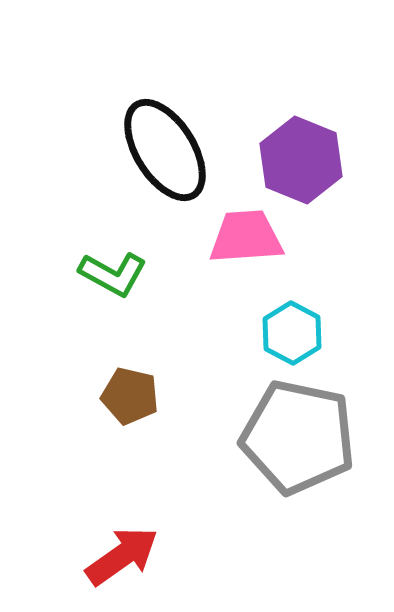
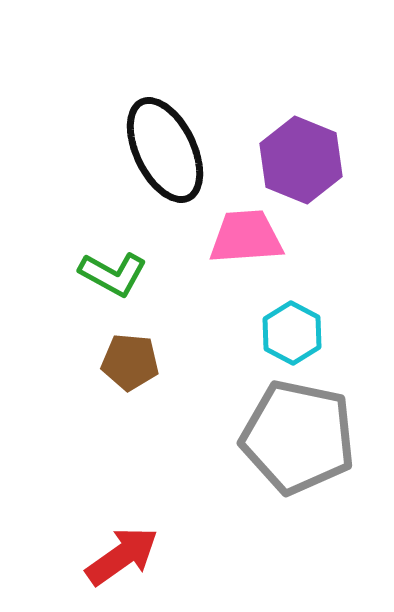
black ellipse: rotated 6 degrees clockwise
brown pentagon: moved 34 px up; rotated 8 degrees counterclockwise
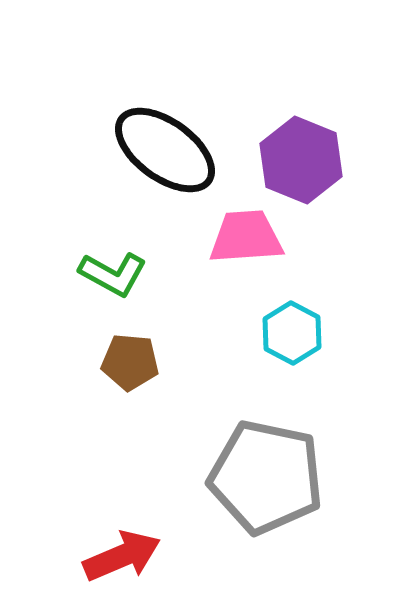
black ellipse: rotated 28 degrees counterclockwise
gray pentagon: moved 32 px left, 40 px down
red arrow: rotated 12 degrees clockwise
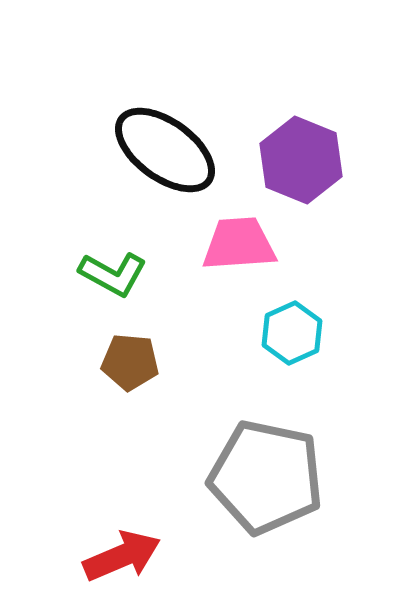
pink trapezoid: moved 7 px left, 7 px down
cyan hexagon: rotated 8 degrees clockwise
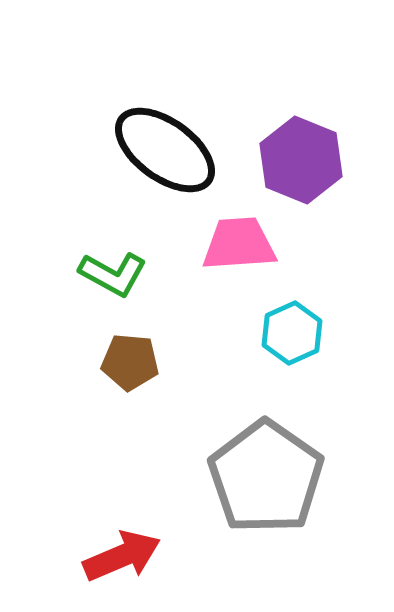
gray pentagon: rotated 23 degrees clockwise
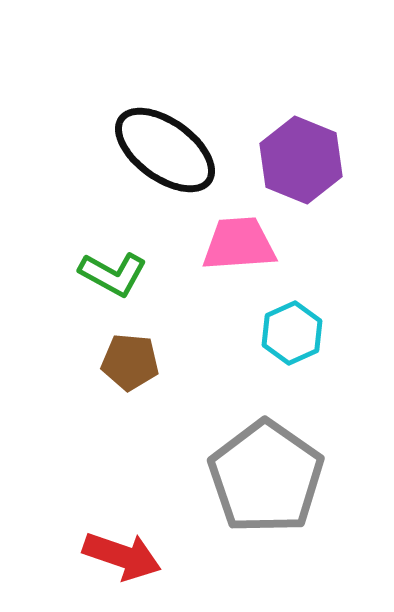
red arrow: rotated 42 degrees clockwise
